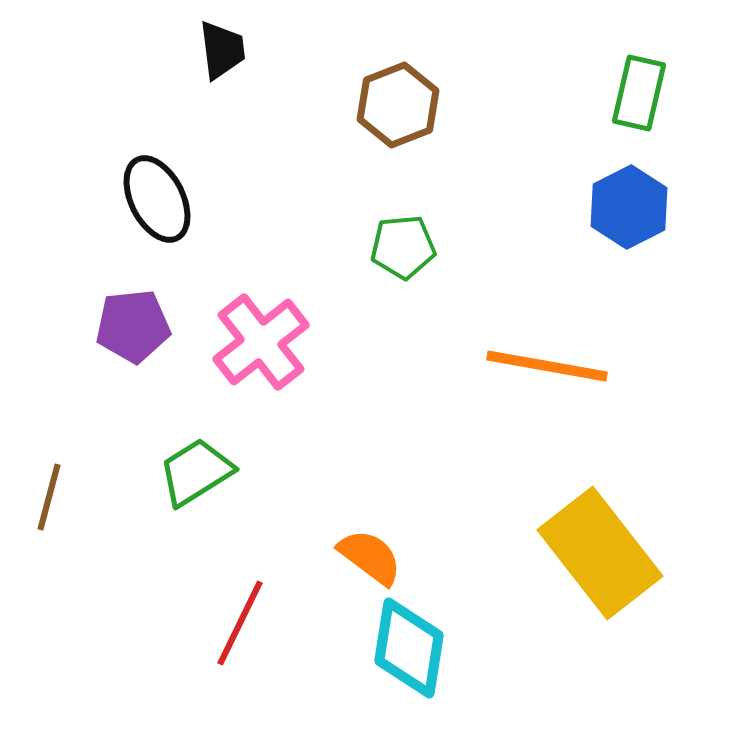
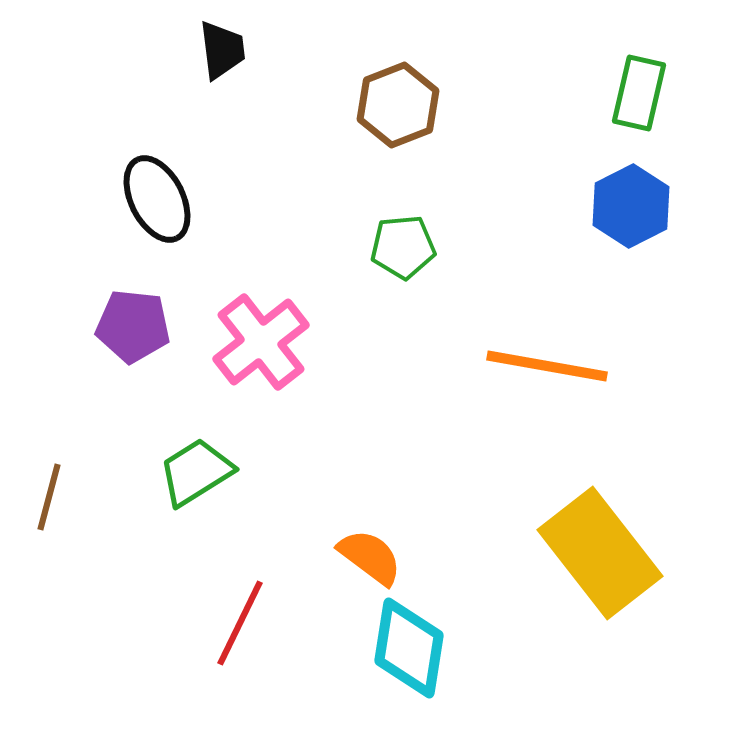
blue hexagon: moved 2 px right, 1 px up
purple pentagon: rotated 12 degrees clockwise
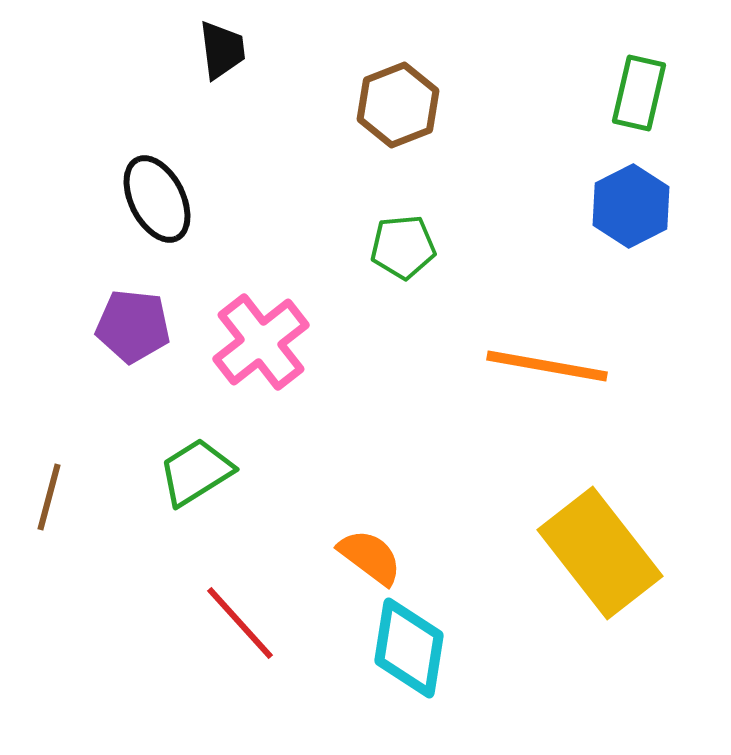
red line: rotated 68 degrees counterclockwise
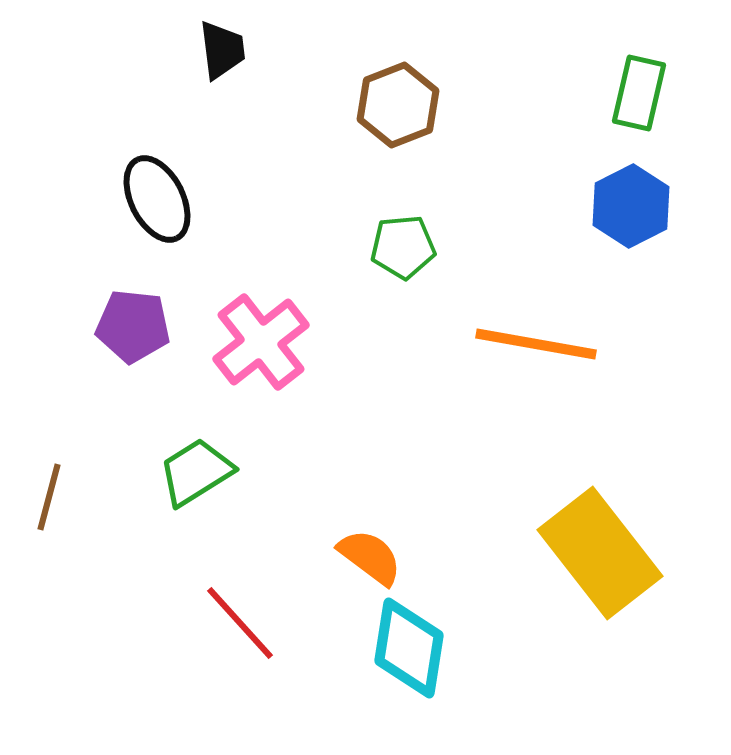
orange line: moved 11 px left, 22 px up
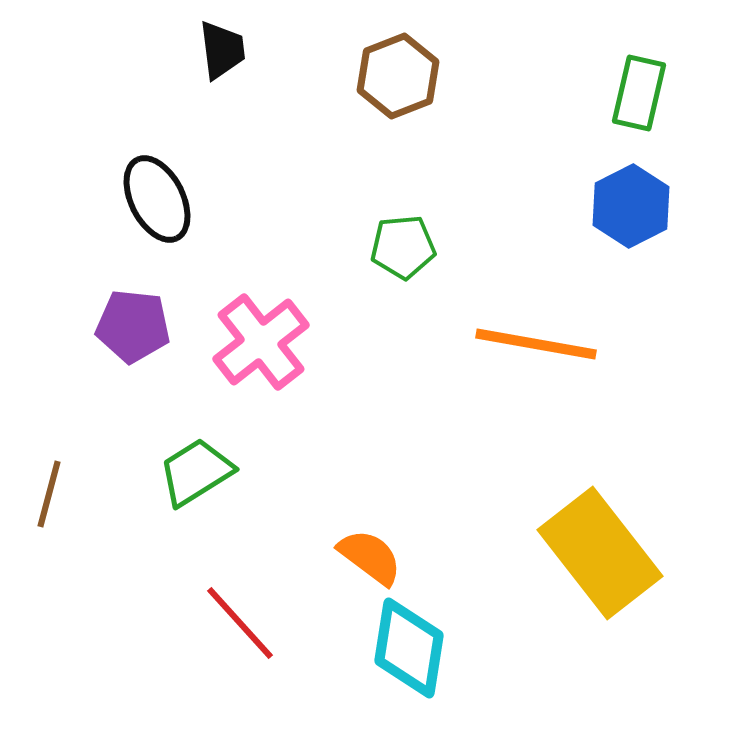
brown hexagon: moved 29 px up
brown line: moved 3 px up
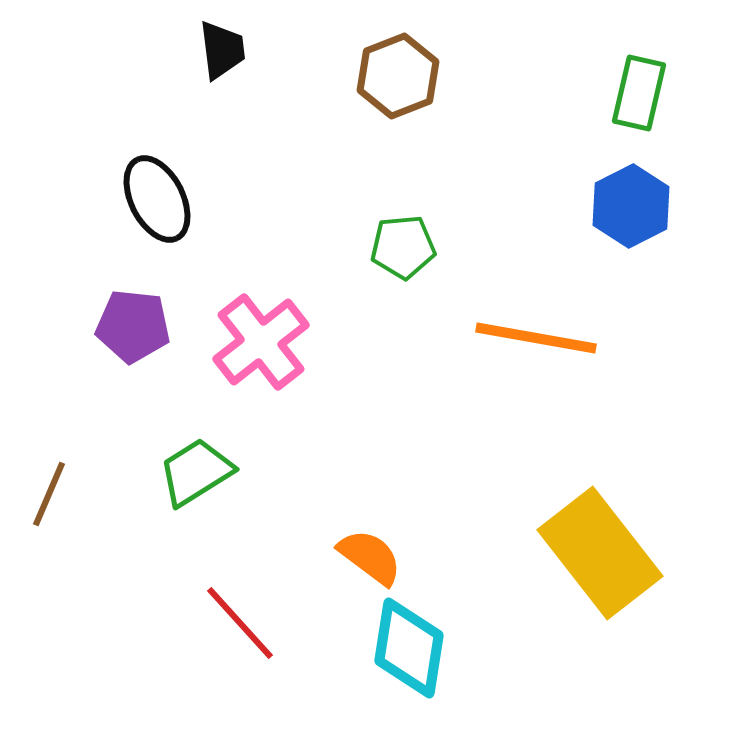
orange line: moved 6 px up
brown line: rotated 8 degrees clockwise
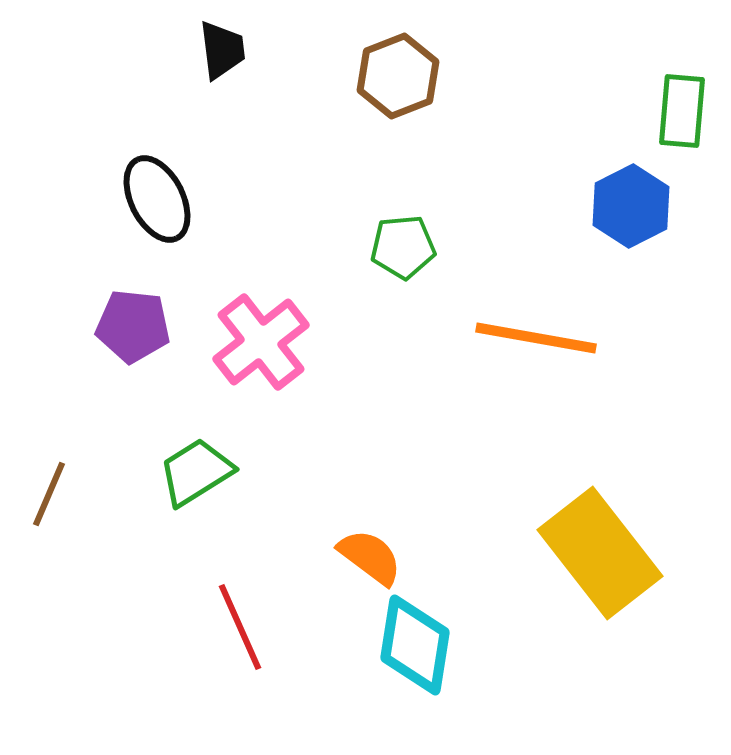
green rectangle: moved 43 px right, 18 px down; rotated 8 degrees counterclockwise
red line: moved 4 px down; rotated 18 degrees clockwise
cyan diamond: moved 6 px right, 3 px up
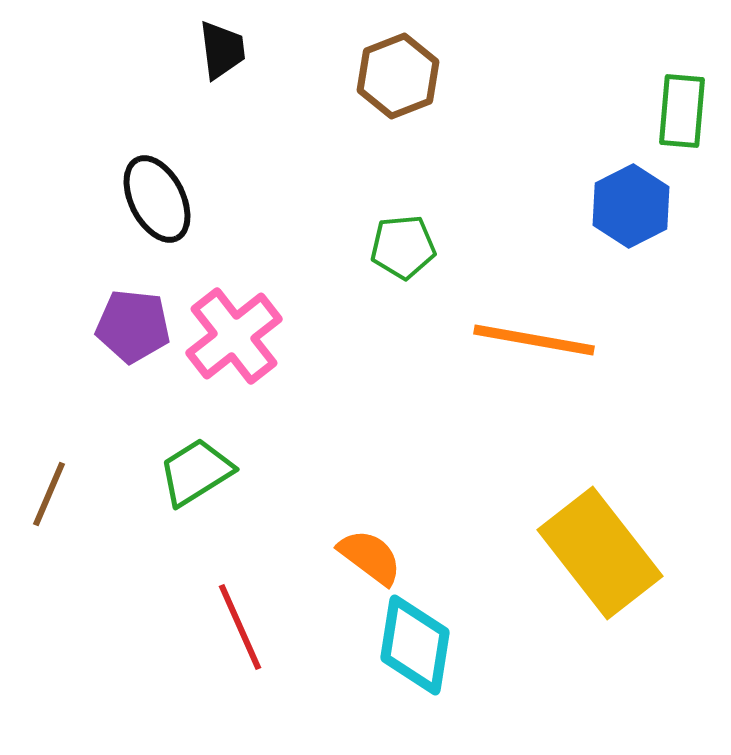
orange line: moved 2 px left, 2 px down
pink cross: moved 27 px left, 6 px up
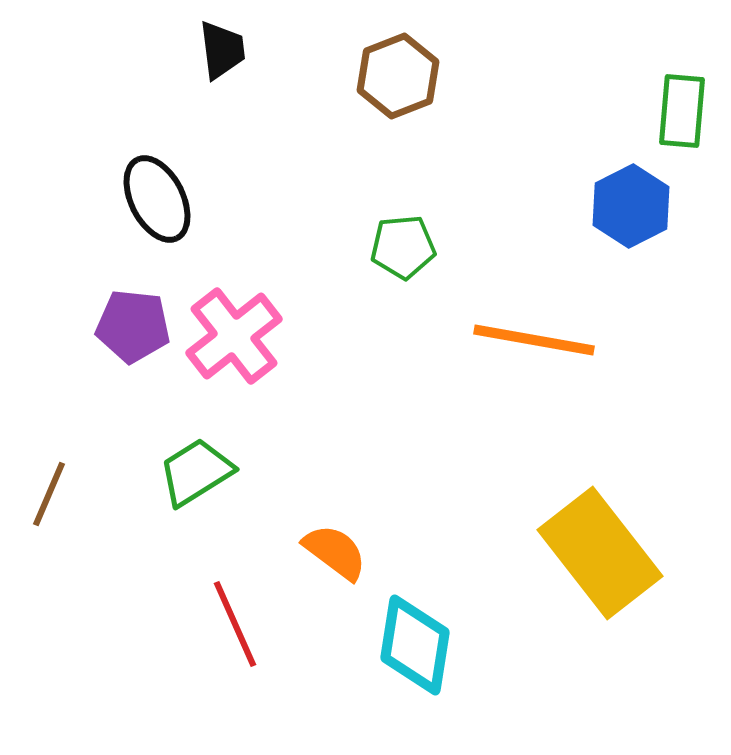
orange semicircle: moved 35 px left, 5 px up
red line: moved 5 px left, 3 px up
